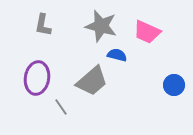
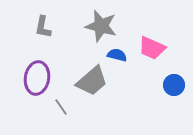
gray L-shape: moved 2 px down
pink trapezoid: moved 5 px right, 16 px down
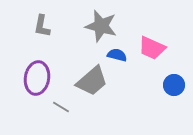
gray L-shape: moved 1 px left, 1 px up
gray line: rotated 24 degrees counterclockwise
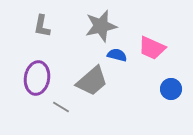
gray star: rotated 28 degrees counterclockwise
blue circle: moved 3 px left, 4 px down
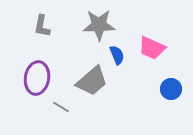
gray star: moved 2 px left, 1 px up; rotated 12 degrees clockwise
blue semicircle: rotated 54 degrees clockwise
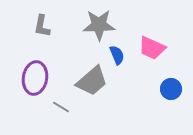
purple ellipse: moved 2 px left
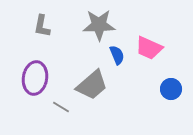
pink trapezoid: moved 3 px left
gray trapezoid: moved 4 px down
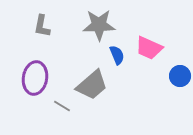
blue circle: moved 9 px right, 13 px up
gray line: moved 1 px right, 1 px up
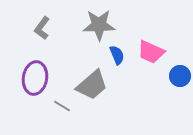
gray L-shape: moved 2 px down; rotated 25 degrees clockwise
pink trapezoid: moved 2 px right, 4 px down
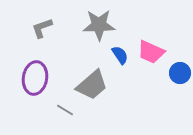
gray L-shape: rotated 35 degrees clockwise
blue semicircle: moved 3 px right; rotated 12 degrees counterclockwise
blue circle: moved 3 px up
gray line: moved 3 px right, 4 px down
